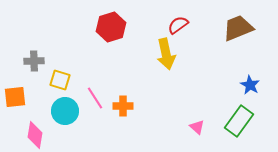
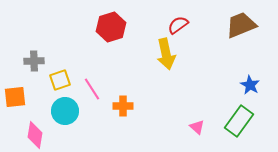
brown trapezoid: moved 3 px right, 3 px up
yellow square: rotated 35 degrees counterclockwise
pink line: moved 3 px left, 9 px up
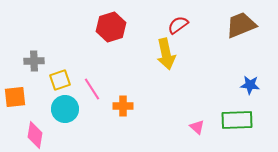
blue star: rotated 24 degrees counterclockwise
cyan circle: moved 2 px up
green rectangle: moved 2 px left, 1 px up; rotated 52 degrees clockwise
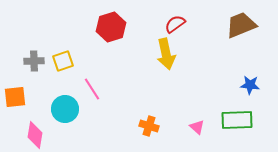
red semicircle: moved 3 px left, 1 px up
yellow square: moved 3 px right, 19 px up
orange cross: moved 26 px right, 20 px down; rotated 18 degrees clockwise
